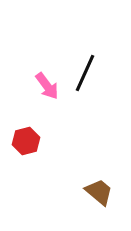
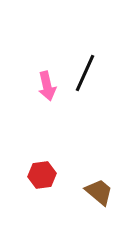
pink arrow: rotated 24 degrees clockwise
red hexagon: moved 16 px right, 34 px down; rotated 8 degrees clockwise
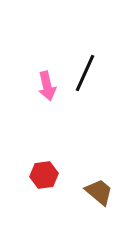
red hexagon: moved 2 px right
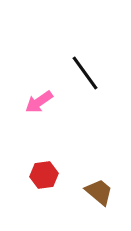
black line: rotated 60 degrees counterclockwise
pink arrow: moved 8 px left, 16 px down; rotated 68 degrees clockwise
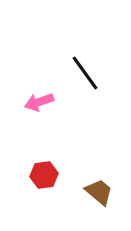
pink arrow: rotated 16 degrees clockwise
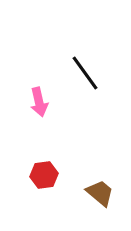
pink arrow: rotated 84 degrees counterclockwise
brown trapezoid: moved 1 px right, 1 px down
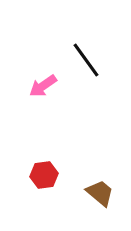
black line: moved 1 px right, 13 px up
pink arrow: moved 4 px right, 16 px up; rotated 68 degrees clockwise
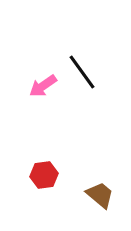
black line: moved 4 px left, 12 px down
brown trapezoid: moved 2 px down
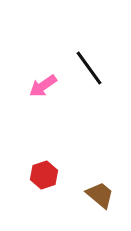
black line: moved 7 px right, 4 px up
red hexagon: rotated 12 degrees counterclockwise
